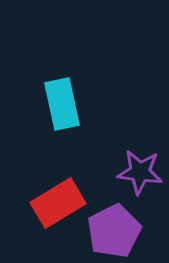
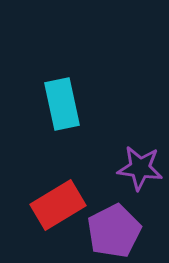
purple star: moved 4 px up
red rectangle: moved 2 px down
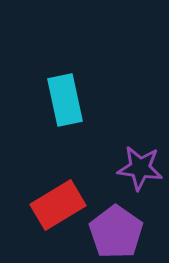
cyan rectangle: moved 3 px right, 4 px up
purple pentagon: moved 2 px right, 1 px down; rotated 10 degrees counterclockwise
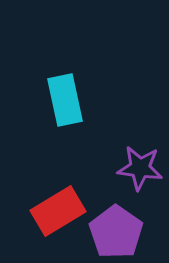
red rectangle: moved 6 px down
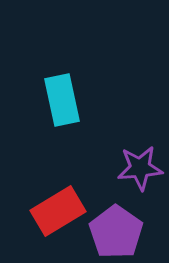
cyan rectangle: moved 3 px left
purple star: rotated 12 degrees counterclockwise
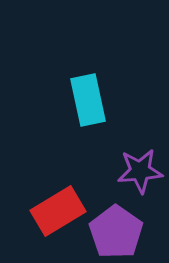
cyan rectangle: moved 26 px right
purple star: moved 3 px down
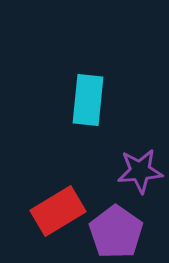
cyan rectangle: rotated 18 degrees clockwise
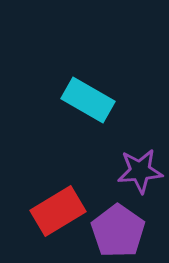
cyan rectangle: rotated 66 degrees counterclockwise
purple pentagon: moved 2 px right, 1 px up
